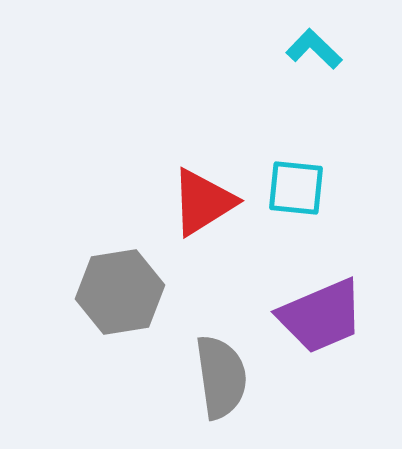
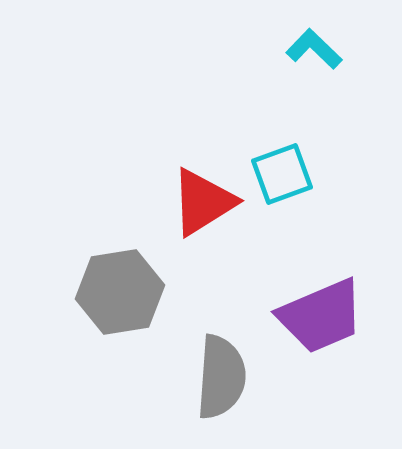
cyan square: moved 14 px left, 14 px up; rotated 26 degrees counterclockwise
gray semicircle: rotated 12 degrees clockwise
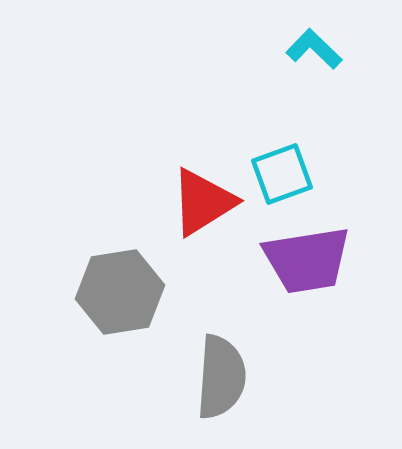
purple trapezoid: moved 14 px left, 56 px up; rotated 14 degrees clockwise
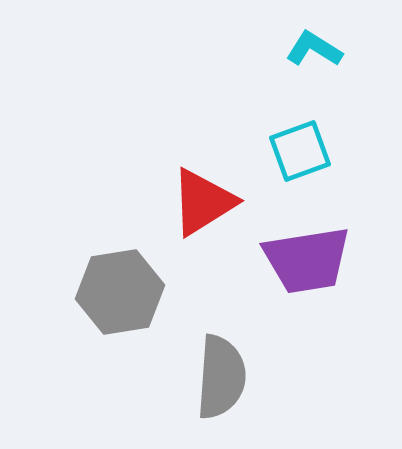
cyan L-shape: rotated 12 degrees counterclockwise
cyan square: moved 18 px right, 23 px up
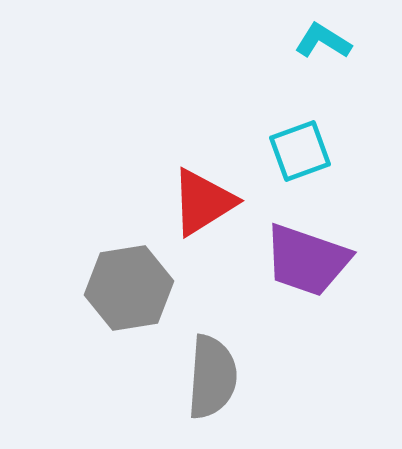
cyan L-shape: moved 9 px right, 8 px up
purple trapezoid: rotated 28 degrees clockwise
gray hexagon: moved 9 px right, 4 px up
gray semicircle: moved 9 px left
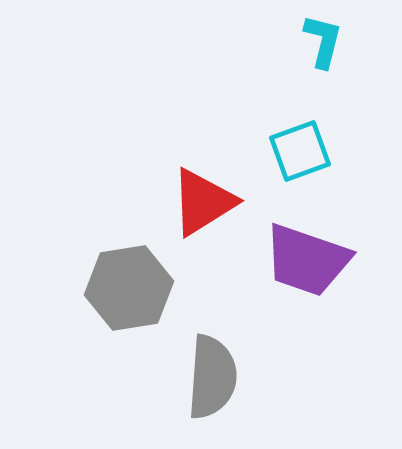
cyan L-shape: rotated 72 degrees clockwise
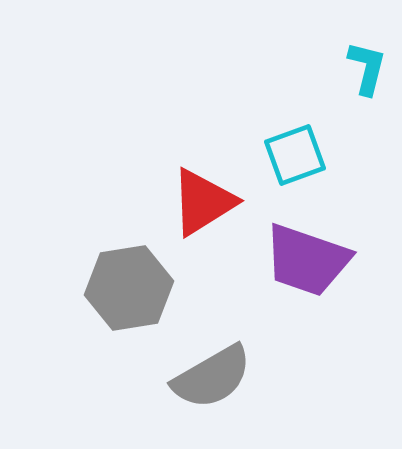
cyan L-shape: moved 44 px right, 27 px down
cyan square: moved 5 px left, 4 px down
gray semicircle: rotated 56 degrees clockwise
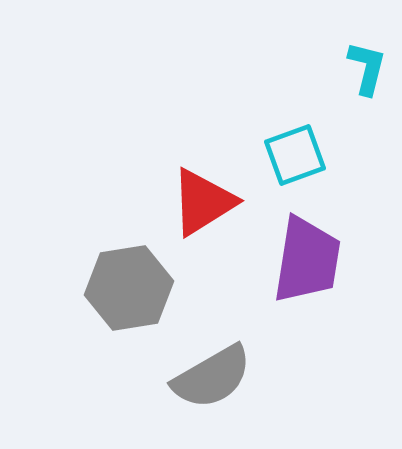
purple trapezoid: rotated 100 degrees counterclockwise
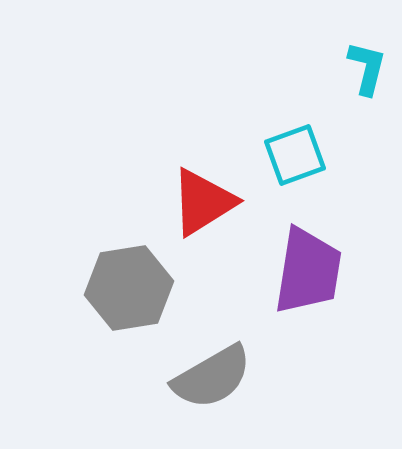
purple trapezoid: moved 1 px right, 11 px down
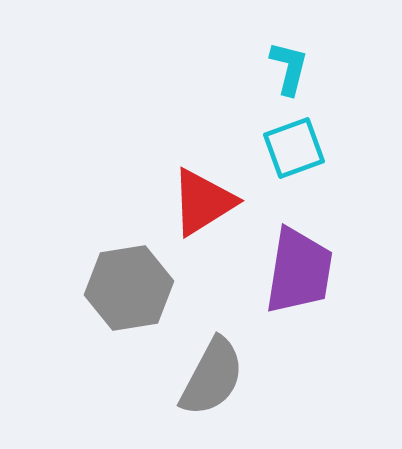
cyan L-shape: moved 78 px left
cyan square: moved 1 px left, 7 px up
purple trapezoid: moved 9 px left
gray semicircle: rotated 32 degrees counterclockwise
